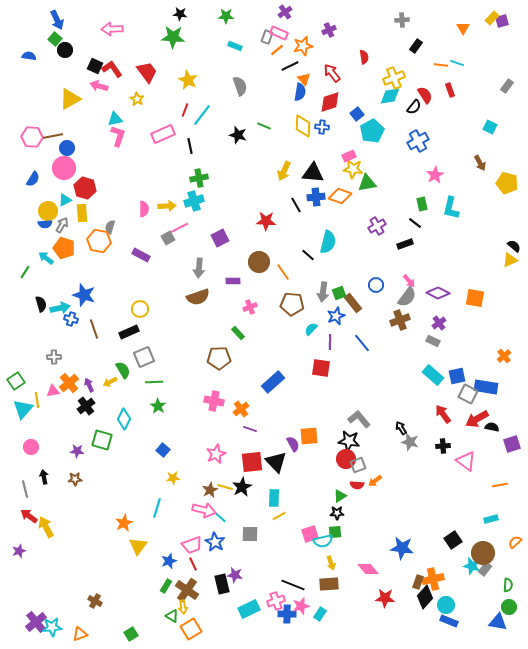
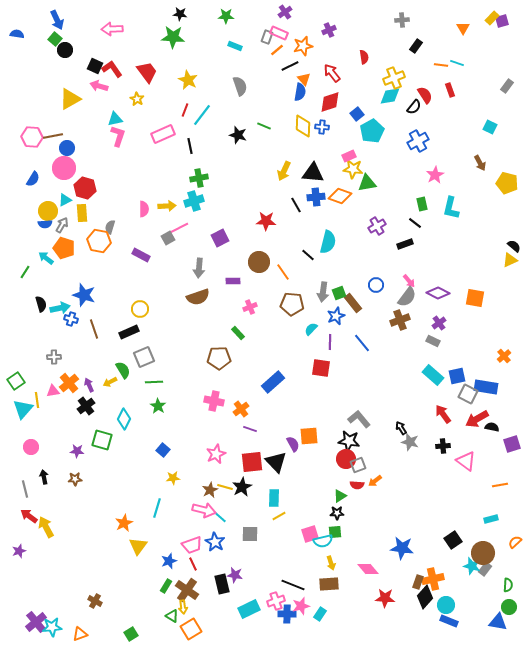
blue semicircle at (29, 56): moved 12 px left, 22 px up
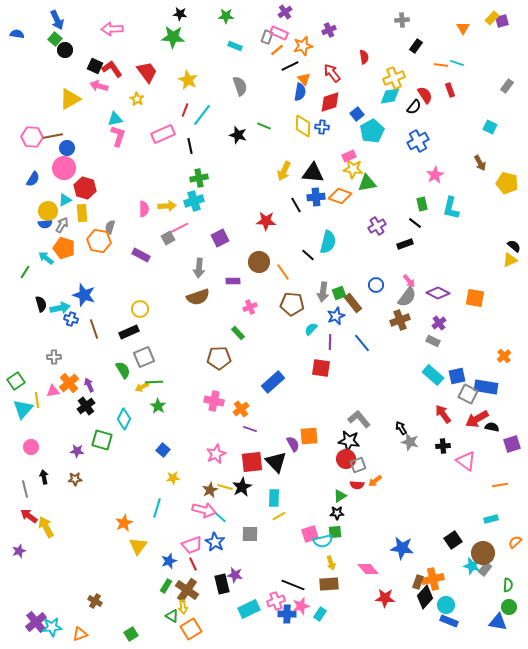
yellow arrow at (110, 382): moved 32 px right, 5 px down
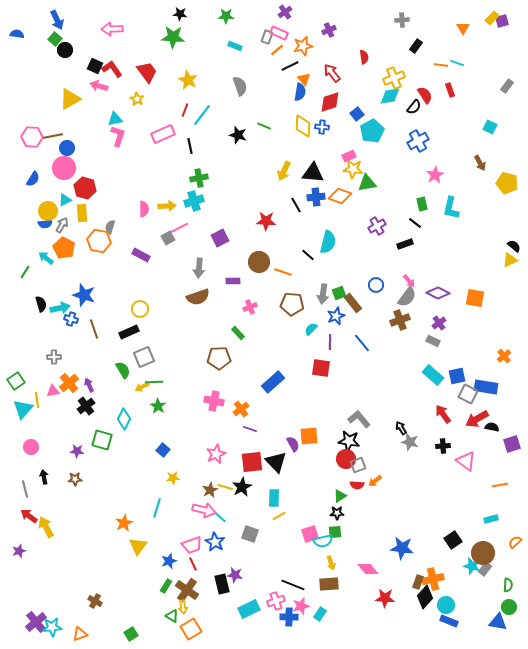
orange pentagon at (64, 248): rotated 10 degrees clockwise
orange line at (283, 272): rotated 36 degrees counterclockwise
gray arrow at (323, 292): moved 2 px down
gray square at (250, 534): rotated 18 degrees clockwise
blue cross at (287, 614): moved 2 px right, 3 px down
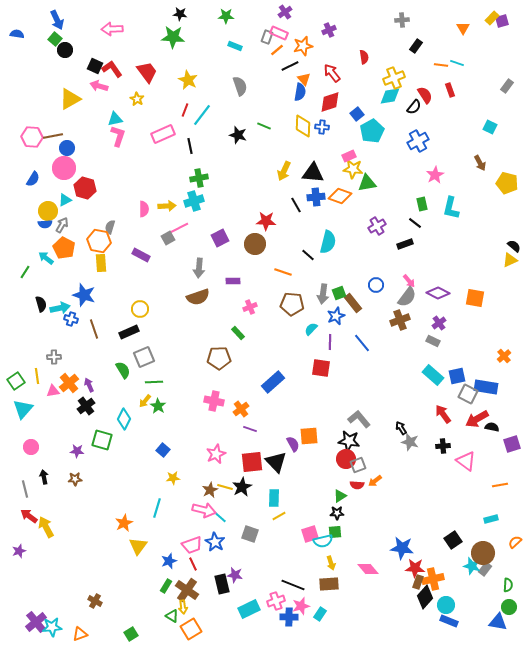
yellow rectangle at (82, 213): moved 19 px right, 50 px down
brown circle at (259, 262): moved 4 px left, 18 px up
yellow arrow at (142, 387): moved 3 px right, 14 px down; rotated 24 degrees counterclockwise
yellow line at (37, 400): moved 24 px up
red star at (385, 598): moved 30 px right, 30 px up
